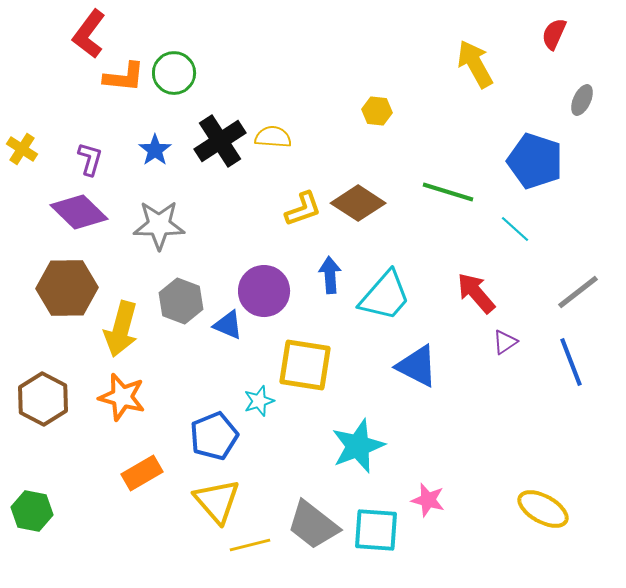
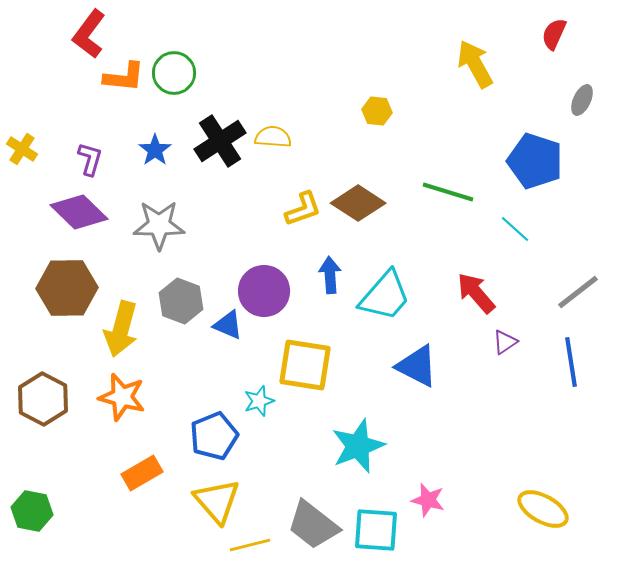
blue line at (571, 362): rotated 12 degrees clockwise
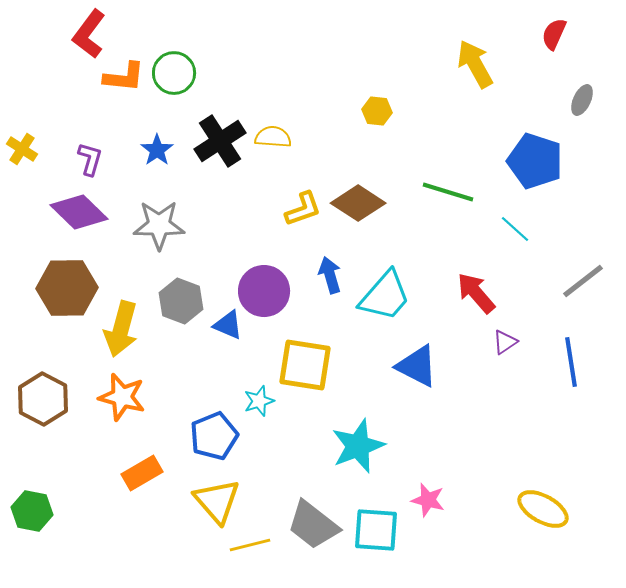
blue star at (155, 150): moved 2 px right
blue arrow at (330, 275): rotated 12 degrees counterclockwise
gray line at (578, 292): moved 5 px right, 11 px up
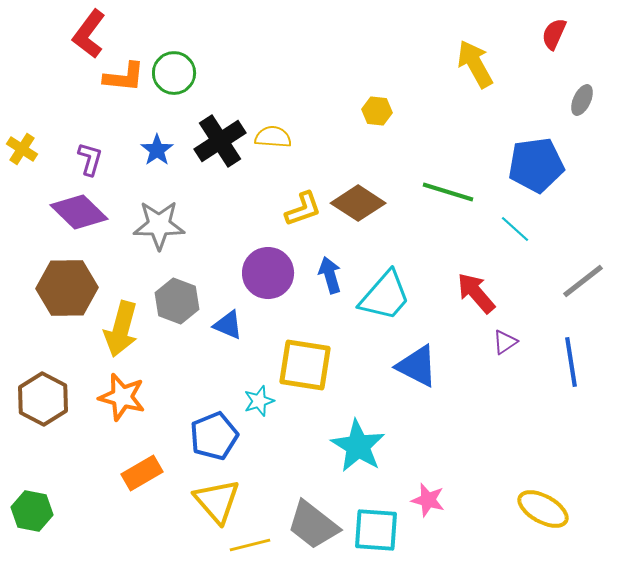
blue pentagon at (535, 161): moved 1 px right, 4 px down; rotated 26 degrees counterclockwise
purple circle at (264, 291): moved 4 px right, 18 px up
gray hexagon at (181, 301): moved 4 px left
cyan star at (358, 446): rotated 20 degrees counterclockwise
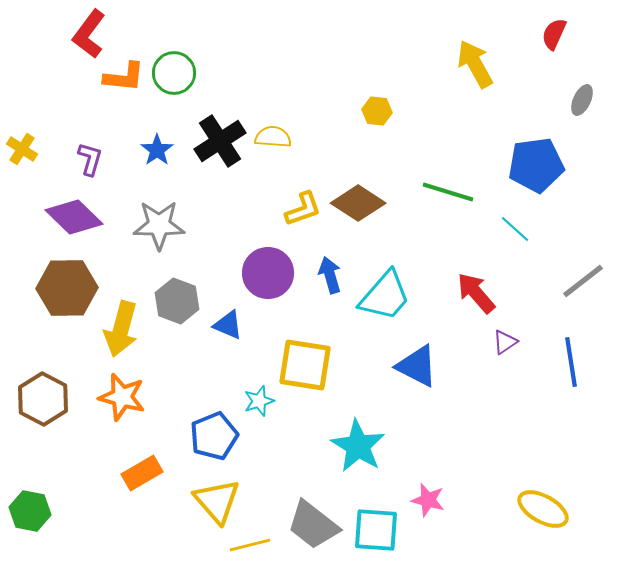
purple diamond at (79, 212): moved 5 px left, 5 px down
green hexagon at (32, 511): moved 2 px left
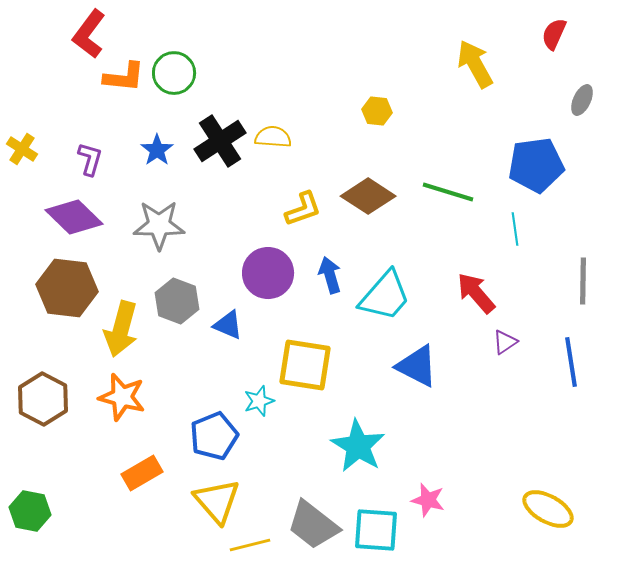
brown diamond at (358, 203): moved 10 px right, 7 px up
cyan line at (515, 229): rotated 40 degrees clockwise
gray line at (583, 281): rotated 51 degrees counterclockwise
brown hexagon at (67, 288): rotated 8 degrees clockwise
yellow ellipse at (543, 509): moved 5 px right
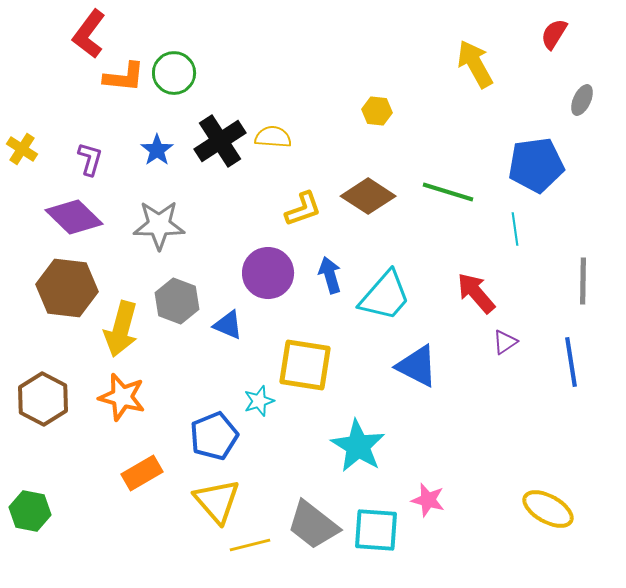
red semicircle at (554, 34): rotated 8 degrees clockwise
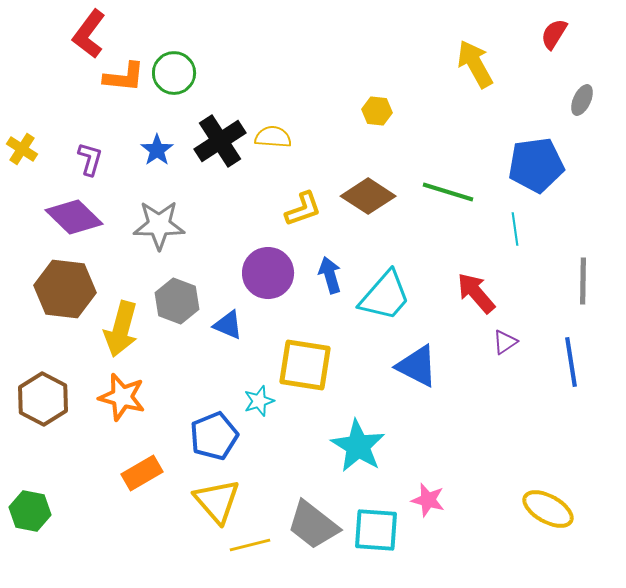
brown hexagon at (67, 288): moved 2 px left, 1 px down
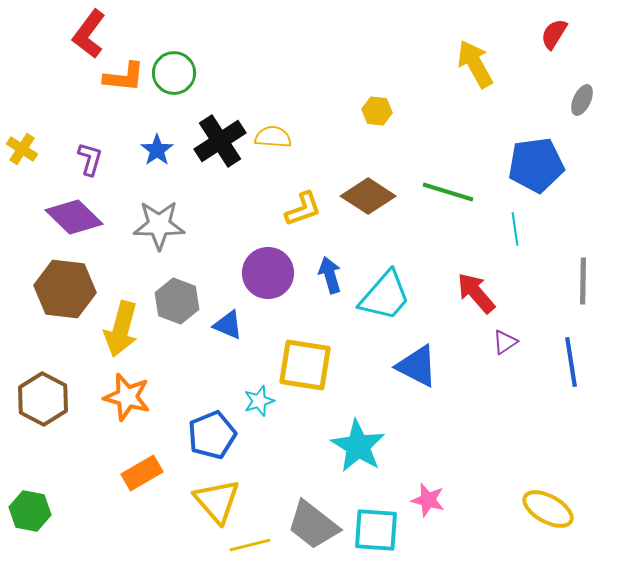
orange star at (122, 397): moved 5 px right
blue pentagon at (214, 436): moved 2 px left, 1 px up
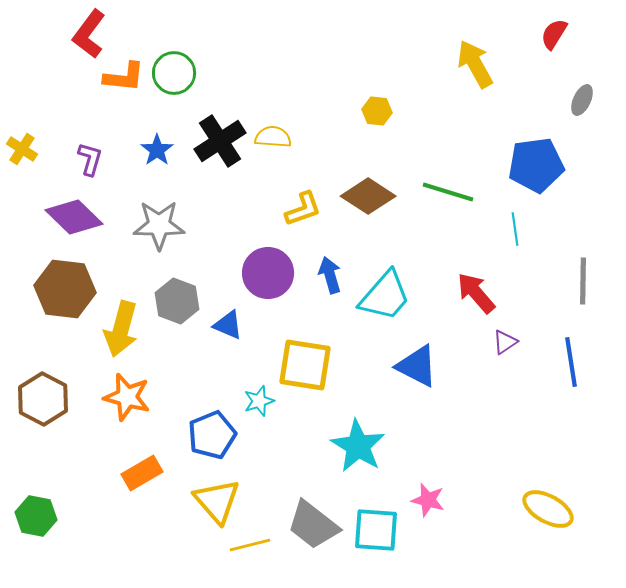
green hexagon at (30, 511): moved 6 px right, 5 px down
